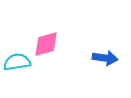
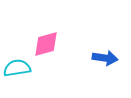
cyan semicircle: moved 6 px down
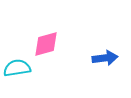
blue arrow: rotated 15 degrees counterclockwise
